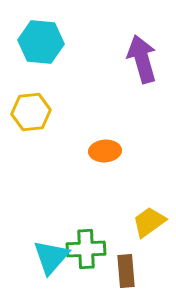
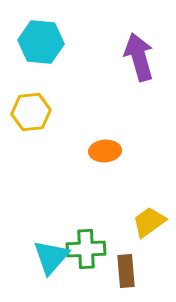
purple arrow: moved 3 px left, 2 px up
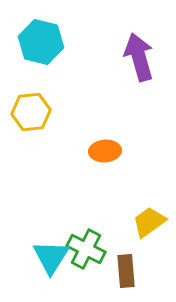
cyan hexagon: rotated 9 degrees clockwise
green cross: rotated 30 degrees clockwise
cyan triangle: rotated 9 degrees counterclockwise
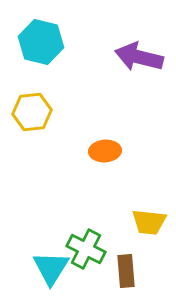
purple arrow: rotated 60 degrees counterclockwise
yellow hexagon: moved 1 px right
yellow trapezoid: rotated 138 degrees counterclockwise
cyan triangle: moved 11 px down
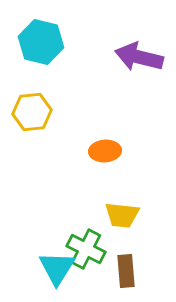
yellow trapezoid: moved 27 px left, 7 px up
cyan triangle: moved 6 px right
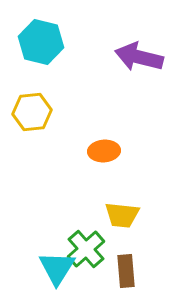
orange ellipse: moved 1 px left
green cross: rotated 21 degrees clockwise
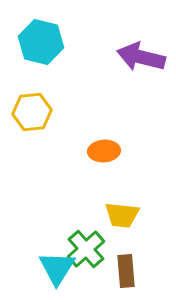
purple arrow: moved 2 px right
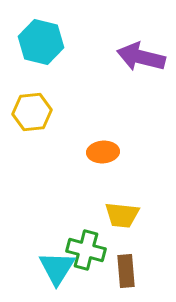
orange ellipse: moved 1 px left, 1 px down
green cross: moved 1 px down; rotated 33 degrees counterclockwise
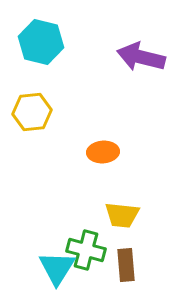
brown rectangle: moved 6 px up
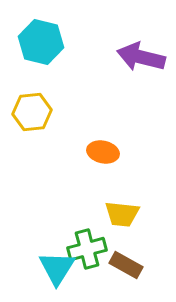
orange ellipse: rotated 16 degrees clockwise
yellow trapezoid: moved 1 px up
green cross: moved 1 px right, 1 px up; rotated 30 degrees counterclockwise
brown rectangle: rotated 56 degrees counterclockwise
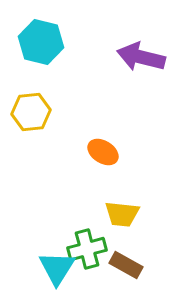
yellow hexagon: moved 1 px left
orange ellipse: rotated 20 degrees clockwise
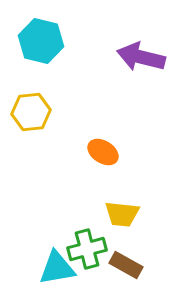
cyan hexagon: moved 1 px up
cyan triangle: rotated 48 degrees clockwise
